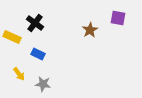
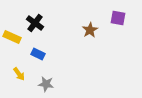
gray star: moved 3 px right
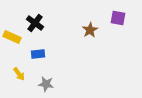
blue rectangle: rotated 32 degrees counterclockwise
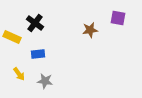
brown star: rotated 21 degrees clockwise
gray star: moved 1 px left, 3 px up
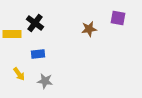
brown star: moved 1 px left, 1 px up
yellow rectangle: moved 3 px up; rotated 24 degrees counterclockwise
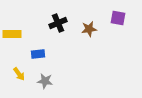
black cross: moved 23 px right; rotated 30 degrees clockwise
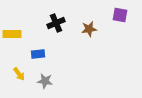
purple square: moved 2 px right, 3 px up
black cross: moved 2 px left
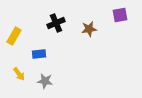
purple square: rotated 21 degrees counterclockwise
yellow rectangle: moved 2 px right, 2 px down; rotated 60 degrees counterclockwise
blue rectangle: moved 1 px right
